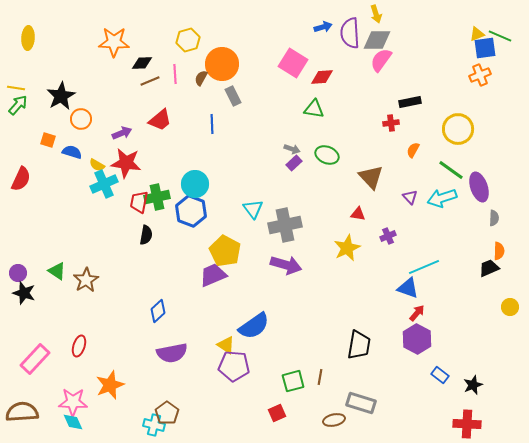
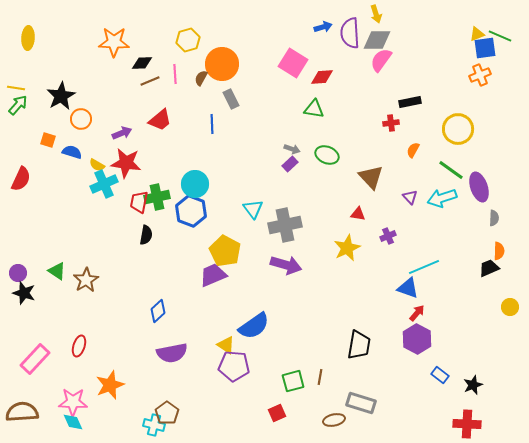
gray rectangle at (233, 96): moved 2 px left, 3 px down
purple rectangle at (294, 163): moved 4 px left, 1 px down
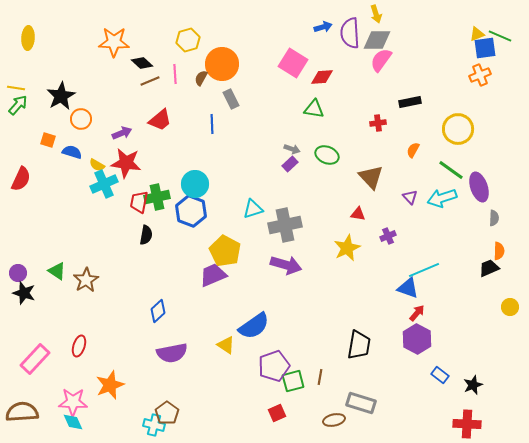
black diamond at (142, 63): rotated 45 degrees clockwise
red cross at (391, 123): moved 13 px left
cyan triangle at (253, 209): rotated 50 degrees clockwise
cyan line at (424, 267): moved 3 px down
purple pentagon at (234, 366): moved 40 px right; rotated 24 degrees counterclockwise
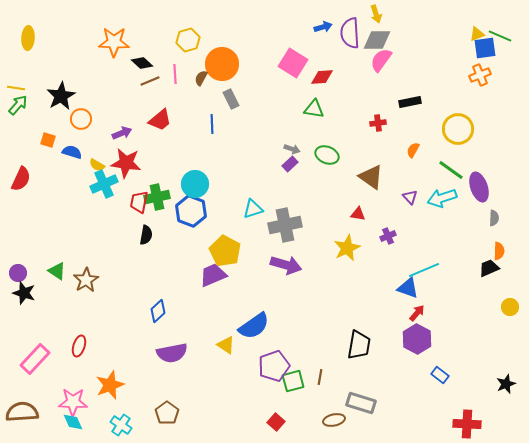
brown triangle at (371, 177): rotated 12 degrees counterclockwise
black star at (473, 385): moved 33 px right, 1 px up
red square at (277, 413): moved 1 px left, 9 px down; rotated 24 degrees counterclockwise
cyan cross at (154, 425): moved 33 px left; rotated 20 degrees clockwise
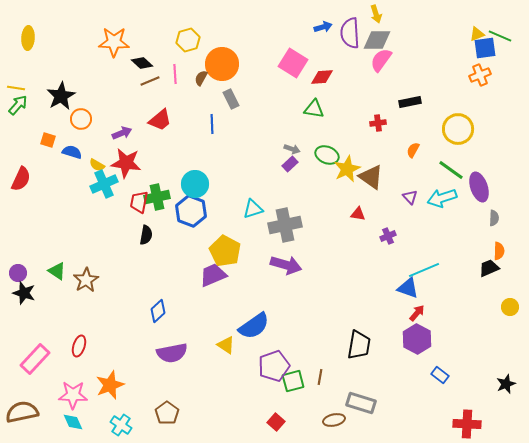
yellow star at (347, 248): moved 79 px up
pink star at (73, 402): moved 7 px up
brown semicircle at (22, 412): rotated 8 degrees counterclockwise
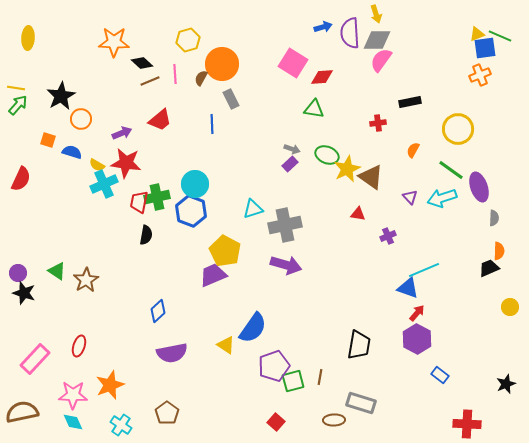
blue semicircle at (254, 326): moved 1 px left, 2 px down; rotated 20 degrees counterclockwise
brown ellipse at (334, 420): rotated 10 degrees clockwise
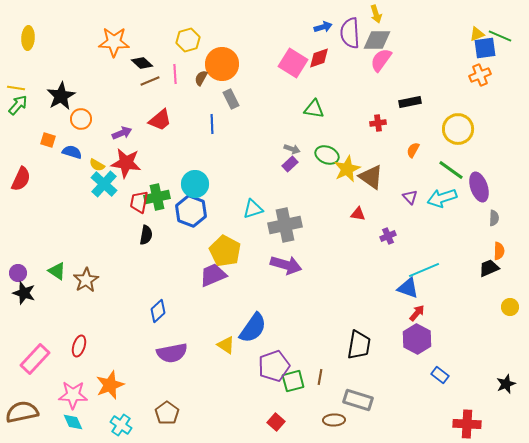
red diamond at (322, 77): moved 3 px left, 19 px up; rotated 15 degrees counterclockwise
cyan cross at (104, 184): rotated 24 degrees counterclockwise
gray rectangle at (361, 403): moved 3 px left, 3 px up
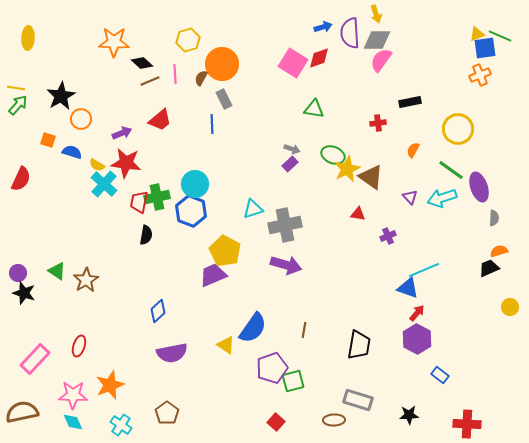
gray rectangle at (231, 99): moved 7 px left
green ellipse at (327, 155): moved 6 px right
orange semicircle at (499, 251): rotated 108 degrees counterclockwise
purple pentagon at (274, 366): moved 2 px left, 2 px down
brown line at (320, 377): moved 16 px left, 47 px up
black star at (506, 384): moved 97 px left, 31 px down; rotated 18 degrees clockwise
